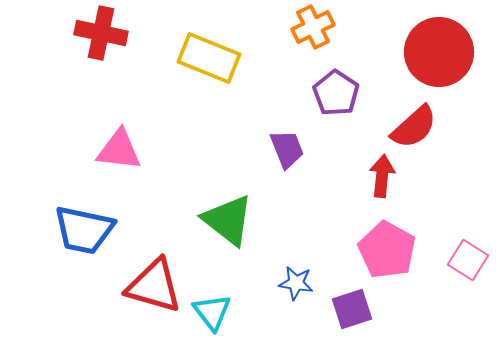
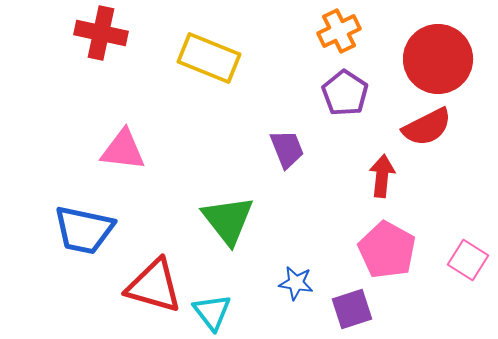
orange cross: moved 26 px right, 4 px down
red circle: moved 1 px left, 7 px down
purple pentagon: moved 9 px right
red semicircle: moved 13 px right; rotated 15 degrees clockwise
pink triangle: moved 4 px right
green triangle: rotated 14 degrees clockwise
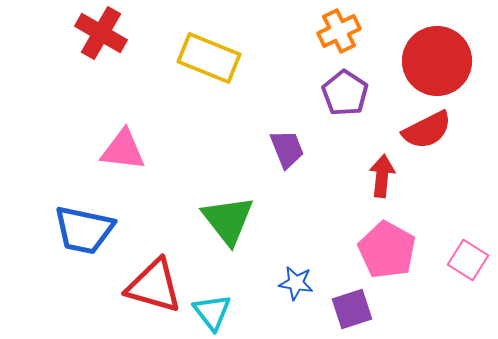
red cross: rotated 18 degrees clockwise
red circle: moved 1 px left, 2 px down
red semicircle: moved 3 px down
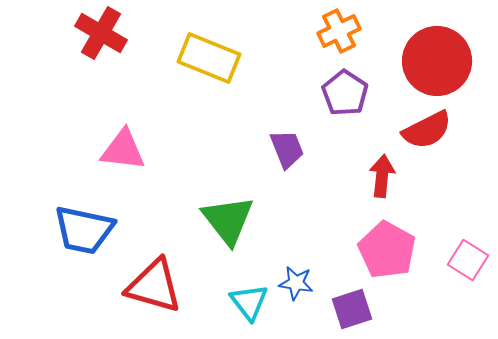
cyan triangle: moved 37 px right, 10 px up
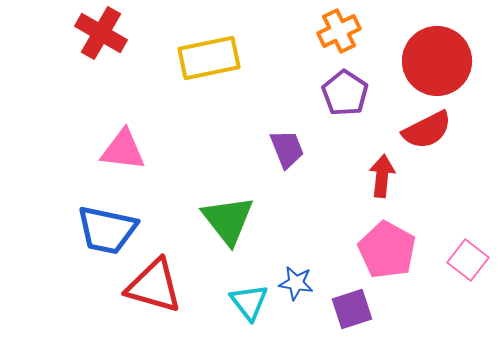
yellow rectangle: rotated 34 degrees counterclockwise
blue trapezoid: moved 23 px right
pink square: rotated 6 degrees clockwise
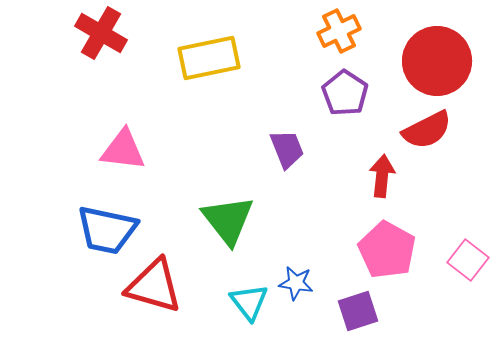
purple square: moved 6 px right, 2 px down
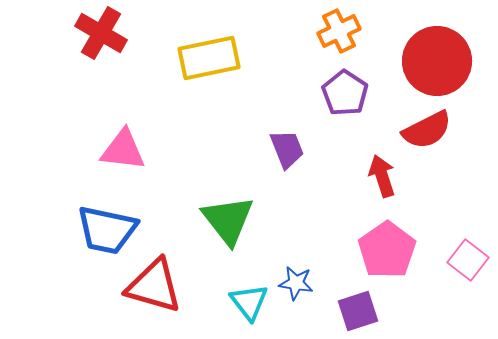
red arrow: rotated 24 degrees counterclockwise
pink pentagon: rotated 8 degrees clockwise
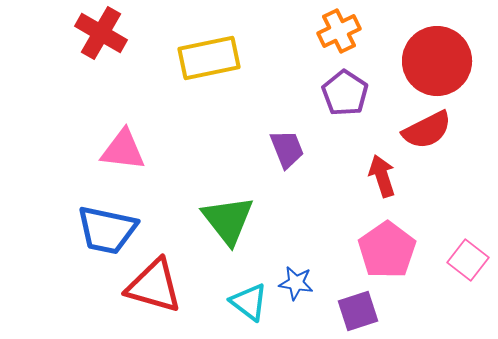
cyan triangle: rotated 15 degrees counterclockwise
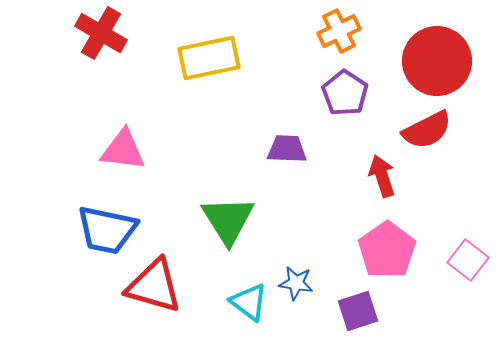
purple trapezoid: rotated 66 degrees counterclockwise
green triangle: rotated 6 degrees clockwise
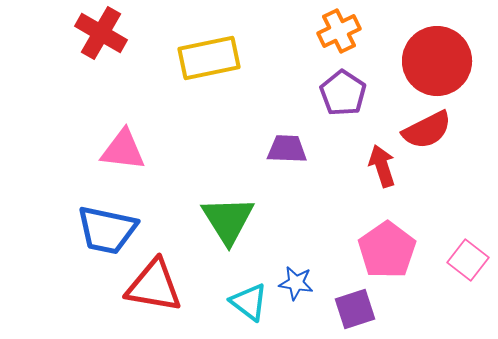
purple pentagon: moved 2 px left
red arrow: moved 10 px up
red triangle: rotated 6 degrees counterclockwise
purple square: moved 3 px left, 2 px up
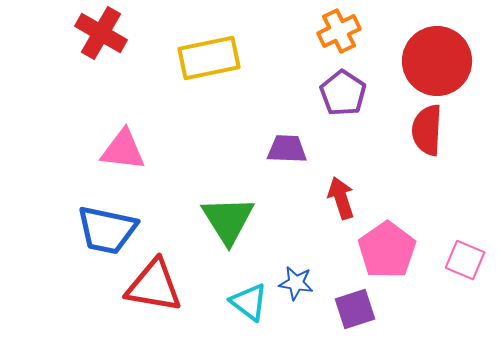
red semicircle: rotated 120 degrees clockwise
red arrow: moved 41 px left, 32 px down
pink square: moved 3 px left; rotated 15 degrees counterclockwise
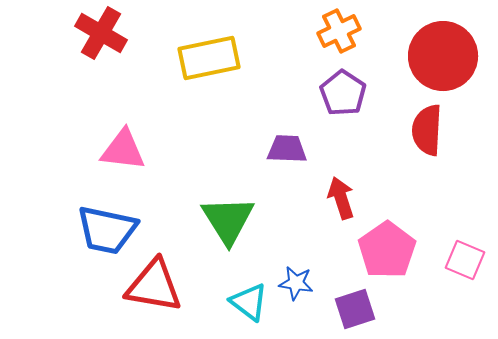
red circle: moved 6 px right, 5 px up
